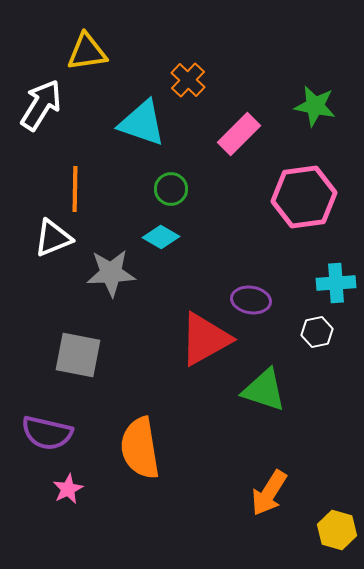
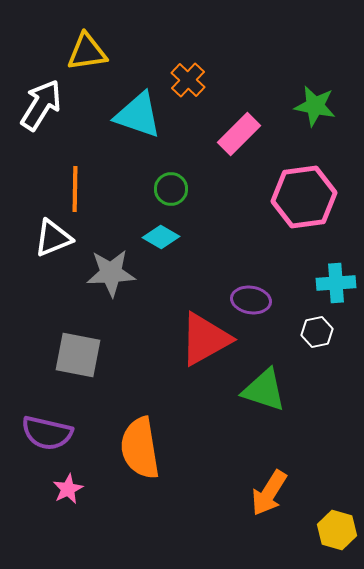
cyan triangle: moved 4 px left, 8 px up
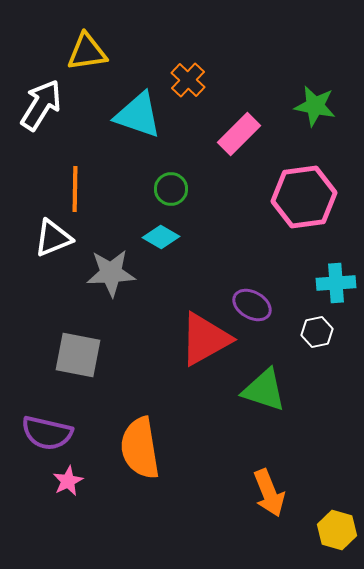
purple ellipse: moved 1 px right, 5 px down; rotated 21 degrees clockwise
pink star: moved 8 px up
orange arrow: rotated 54 degrees counterclockwise
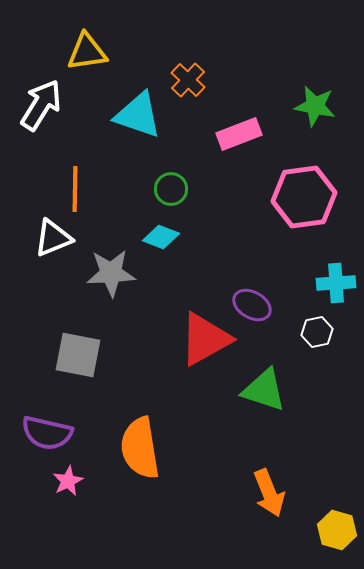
pink rectangle: rotated 24 degrees clockwise
cyan diamond: rotated 9 degrees counterclockwise
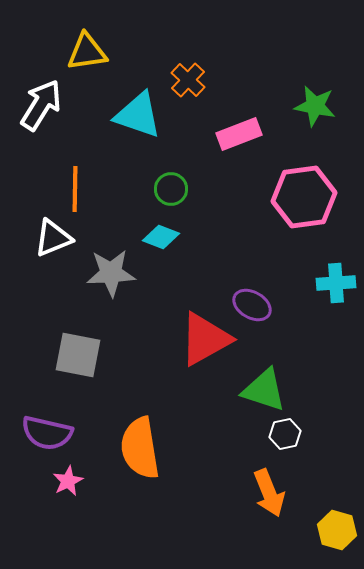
white hexagon: moved 32 px left, 102 px down
